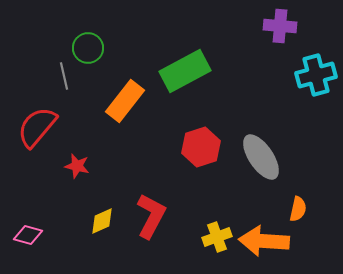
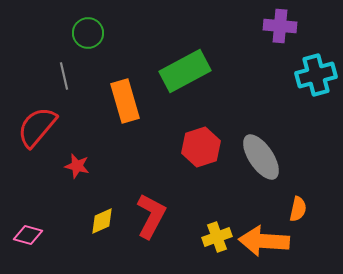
green circle: moved 15 px up
orange rectangle: rotated 54 degrees counterclockwise
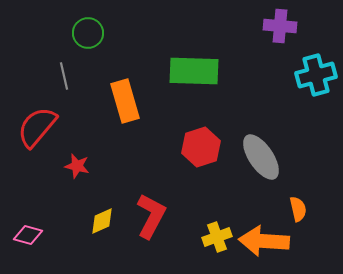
green rectangle: moved 9 px right; rotated 30 degrees clockwise
orange semicircle: rotated 25 degrees counterclockwise
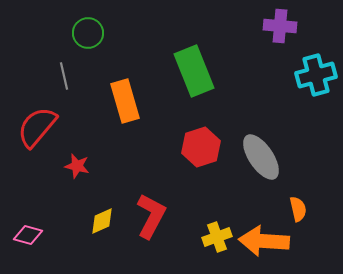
green rectangle: rotated 66 degrees clockwise
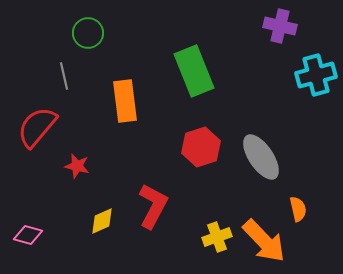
purple cross: rotated 8 degrees clockwise
orange rectangle: rotated 9 degrees clockwise
red L-shape: moved 2 px right, 10 px up
orange arrow: rotated 138 degrees counterclockwise
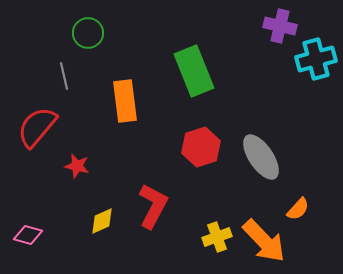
cyan cross: moved 16 px up
orange semicircle: rotated 55 degrees clockwise
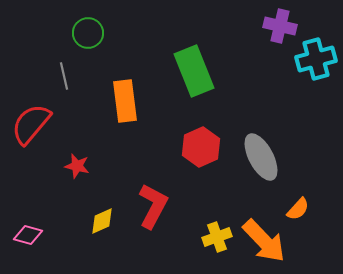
red semicircle: moved 6 px left, 3 px up
red hexagon: rotated 6 degrees counterclockwise
gray ellipse: rotated 6 degrees clockwise
